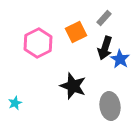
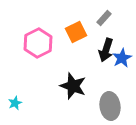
black arrow: moved 1 px right, 2 px down
blue star: moved 2 px right, 1 px up; rotated 12 degrees clockwise
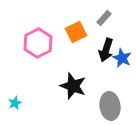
blue star: rotated 18 degrees counterclockwise
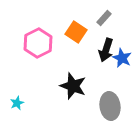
orange square: rotated 30 degrees counterclockwise
cyan star: moved 2 px right
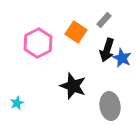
gray rectangle: moved 2 px down
black arrow: moved 1 px right
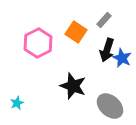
gray ellipse: rotated 40 degrees counterclockwise
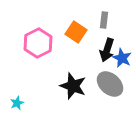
gray rectangle: rotated 35 degrees counterclockwise
gray ellipse: moved 22 px up
